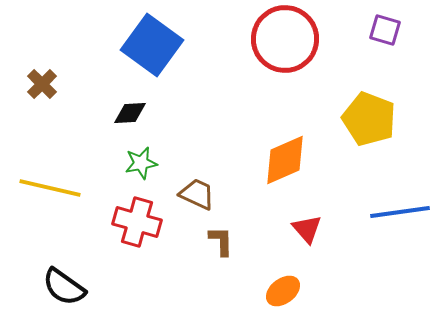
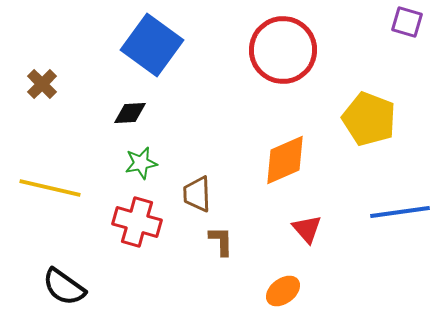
purple square: moved 22 px right, 8 px up
red circle: moved 2 px left, 11 px down
brown trapezoid: rotated 117 degrees counterclockwise
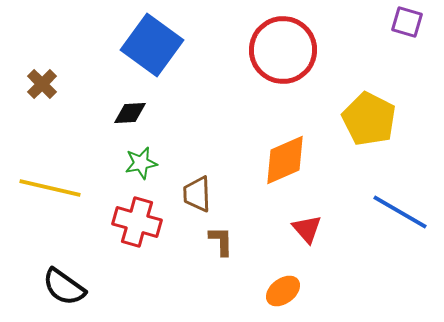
yellow pentagon: rotated 6 degrees clockwise
blue line: rotated 38 degrees clockwise
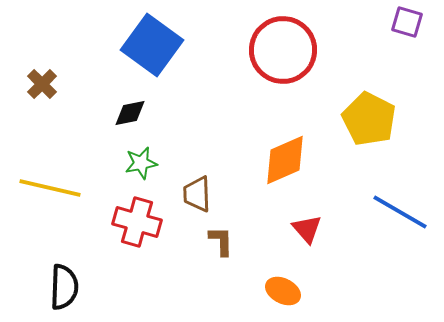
black diamond: rotated 8 degrees counterclockwise
black semicircle: rotated 123 degrees counterclockwise
orange ellipse: rotated 64 degrees clockwise
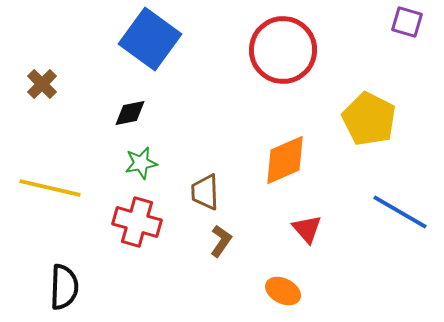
blue square: moved 2 px left, 6 px up
brown trapezoid: moved 8 px right, 2 px up
brown L-shape: rotated 36 degrees clockwise
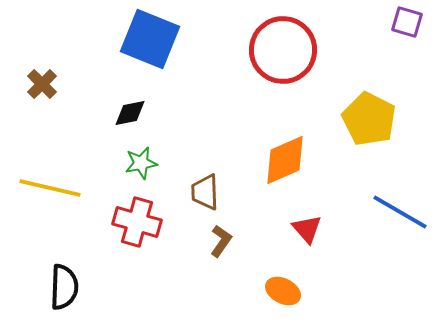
blue square: rotated 14 degrees counterclockwise
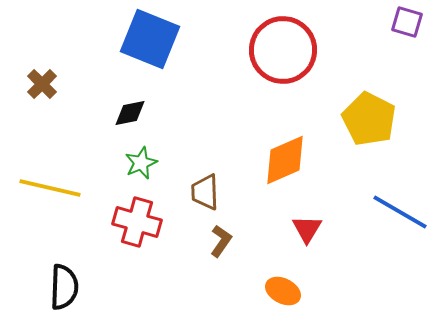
green star: rotated 12 degrees counterclockwise
red triangle: rotated 12 degrees clockwise
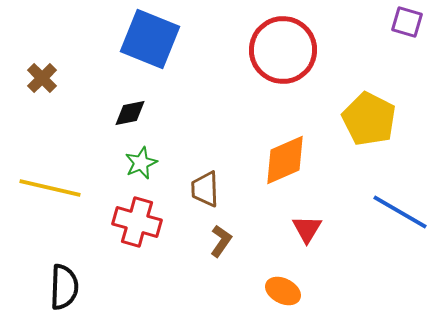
brown cross: moved 6 px up
brown trapezoid: moved 3 px up
